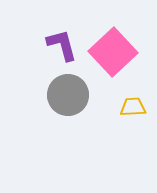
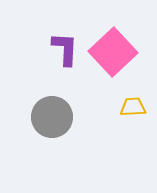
purple L-shape: moved 3 px right, 4 px down; rotated 18 degrees clockwise
gray circle: moved 16 px left, 22 px down
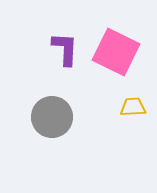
pink square: moved 3 px right; rotated 21 degrees counterclockwise
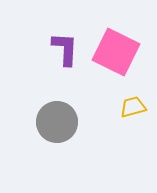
yellow trapezoid: rotated 12 degrees counterclockwise
gray circle: moved 5 px right, 5 px down
